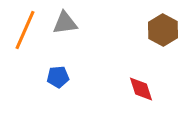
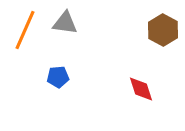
gray triangle: rotated 16 degrees clockwise
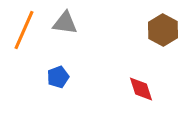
orange line: moved 1 px left
blue pentagon: rotated 15 degrees counterclockwise
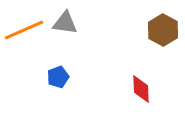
orange line: rotated 42 degrees clockwise
red diamond: rotated 16 degrees clockwise
